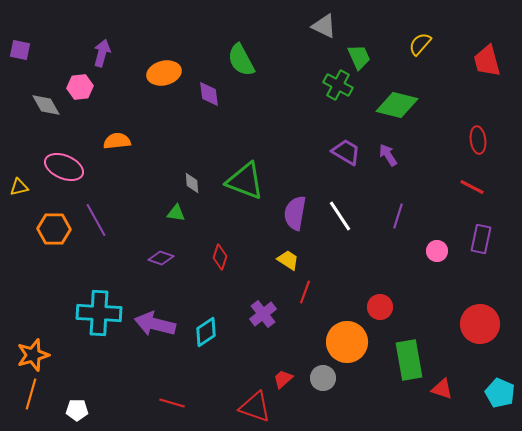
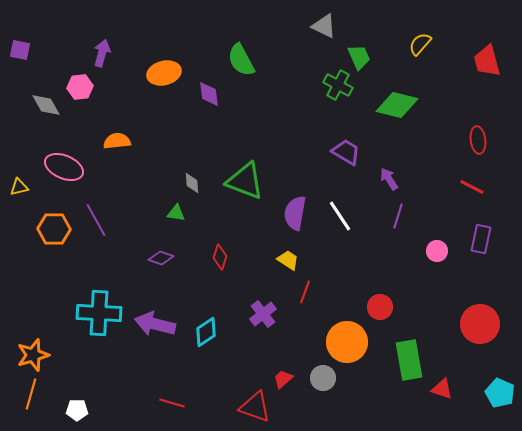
purple arrow at (388, 155): moved 1 px right, 24 px down
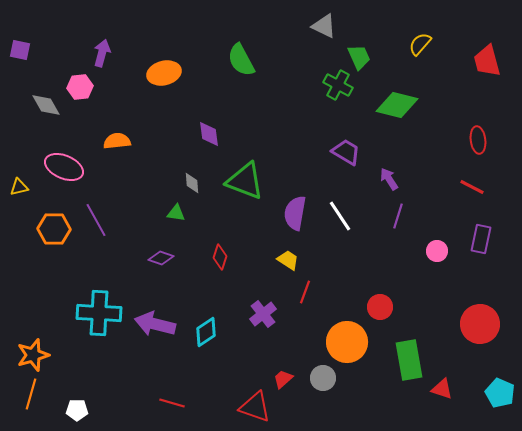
purple diamond at (209, 94): moved 40 px down
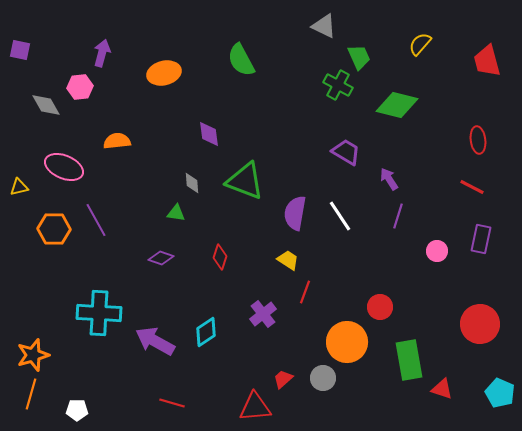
purple arrow at (155, 324): moved 17 px down; rotated 15 degrees clockwise
red triangle at (255, 407): rotated 24 degrees counterclockwise
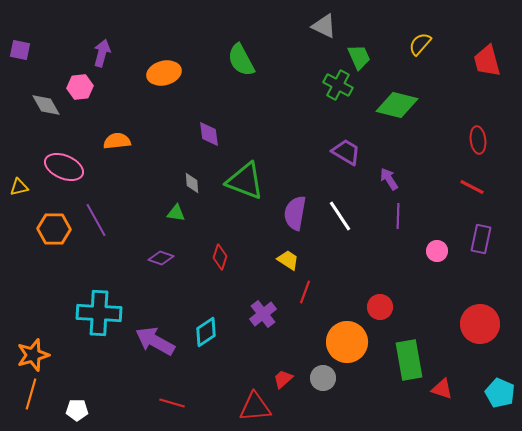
purple line at (398, 216): rotated 15 degrees counterclockwise
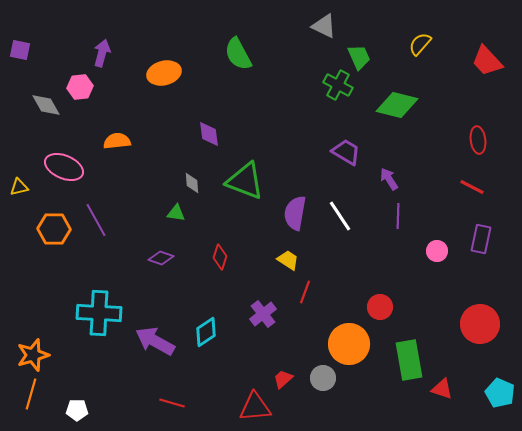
green semicircle at (241, 60): moved 3 px left, 6 px up
red trapezoid at (487, 61): rotated 28 degrees counterclockwise
orange circle at (347, 342): moved 2 px right, 2 px down
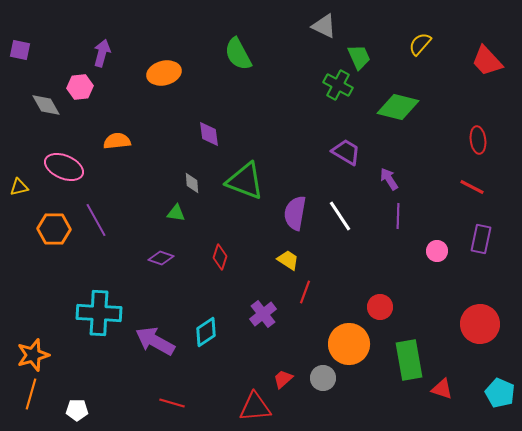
green diamond at (397, 105): moved 1 px right, 2 px down
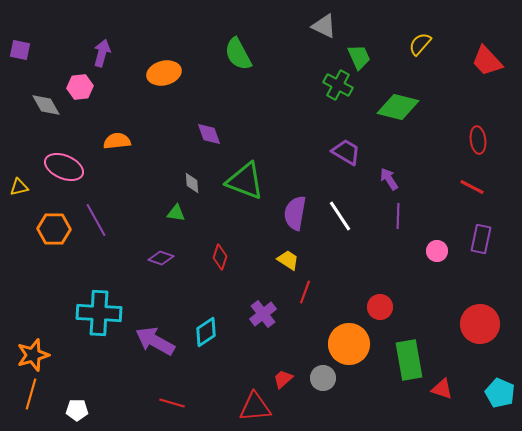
purple diamond at (209, 134): rotated 12 degrees counterclockwise
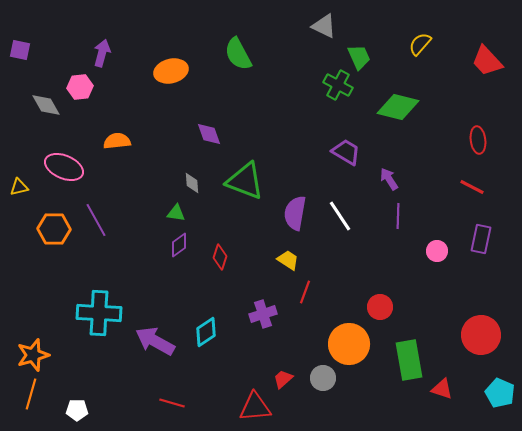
orange ellipse at (164, 73): moved 7 px right, 2 px up
purple diamond at (161, 258): moved 18 px right, 13 px up; rotated 55 degrees counterclockwise
purple cross at (263, 314): rotated 20 degrees clockwise
red circle at (480, 324): moved 1 px right, 11 px down
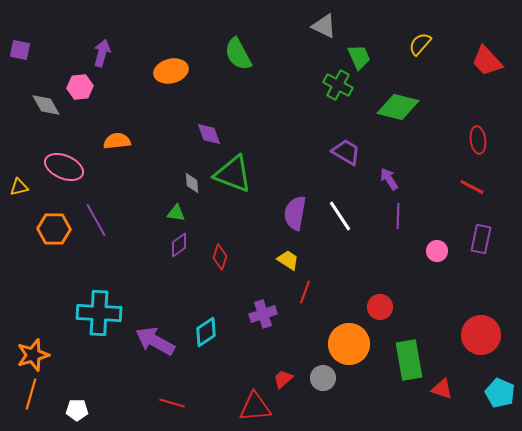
green triangle at (245, 181): moved 12 px left, 7 px up
